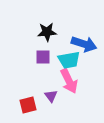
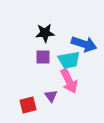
black star: moved 2 px left, 1 px down
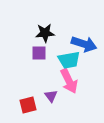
purple square: moved 4 px left, 4 px up
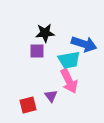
purple square: moved 2 px left, 2 px up
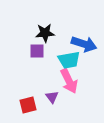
purple triangle: moved 1 px right, 1 px down
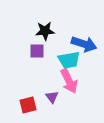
black star: moved 2 px up
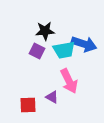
purple square: rotated 28 degrees clockwise
cyan trapezoid: moved 5 px left, 10 px up
purple triangle: rotated 24 degrees counterclockwise
red square: rotated 12 degrees clockwise
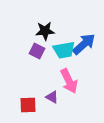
blue arrow: rotated 60 degrees counterclockwise
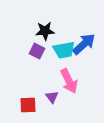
purple triangle: rotated 24 degrees clockwise
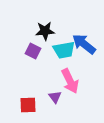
blue arrow: rotated 100 degrees counterclockwise
purple square: moved 4 px left
pink arrow: moved 1 px right
purple triangle: moved 3 px right
